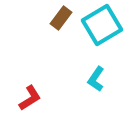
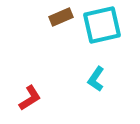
brown rectangle: moved 1 px up; rotated 30 degrees clockwise
cyan square: rotated 18 degrees clockwise
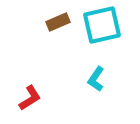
brown rectangle: moved 3 px left, 5 px down
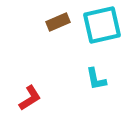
cyan L-shape: rotated 45 degrees counterclockwise
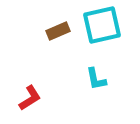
brown rectangle: moved 9 px down
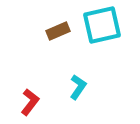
cyan L-shape: moved 18 px left, 8 px down; rotated 135 degrees counterclockwise
red L-shape: moved 4 px down; rotated 20 degrees counterclockwise
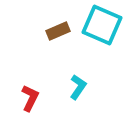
cyan square: rotated 36 degrees clockwise
red L-shape: moved 4 px up; rotated 12 degrees counterclockwise
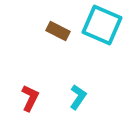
brown rectangle: rotated 50 degrees clockwise
cyan L-shape: moved 10 px down
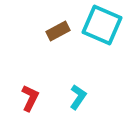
brown rectangle: rotated 55 degrees counterclockwise
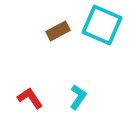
red L-shape: rotated 60 degrees counterclockwise
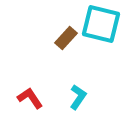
cyan square: moved 1 px left, 1 px up; rotated 9 degrees counterclockwise
brown rectangle: moved 8 px right, 7 px down; rotated 20 degrees counterclockwise
